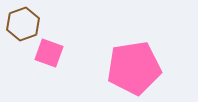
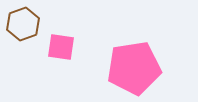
pink square: moved 12 px right, 6 px up; rotated 12 degrees counterclockwise
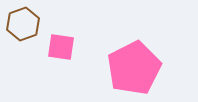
pink pentagon: rotated 18 degrees counterclockwise
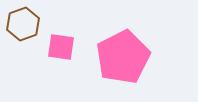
pink pentagon: moved 11 px left, 11 px up
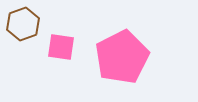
pink pentagon: moved 1 px left
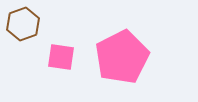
pink square: moved 10 px down
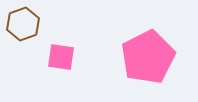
pink pentagon: moved 26 px right
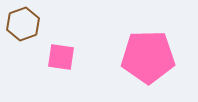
pink pentagon: rotated 26 degrees clockwise
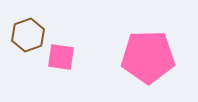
brown hexagon: moved 5 px right, 11 px down
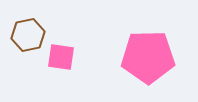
brown hexagon: rotated 8 degrees clockwise
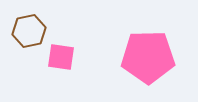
brown hexagon: moved 1 px right, 4 px up
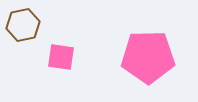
brown hexagon: moved 6 px left, 6 px up
